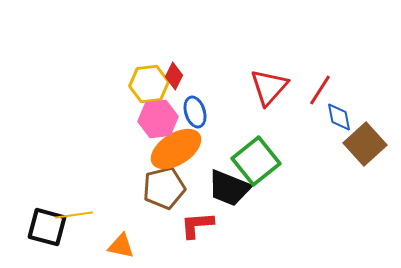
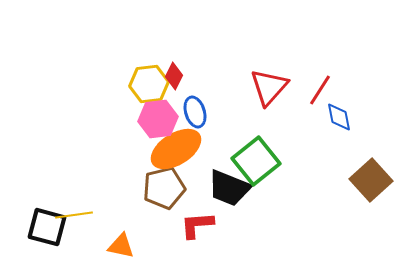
brown square: moved 6 px right, 36 px down
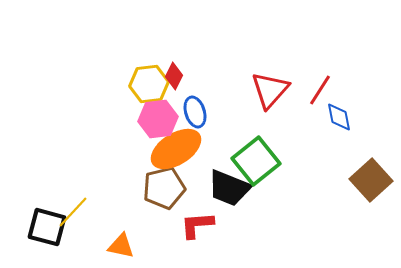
red triangle: moved 1 px right, 3 px down
yellow line: moved 1 px left, 3 px up; rotated 39 degrees counterclockwise
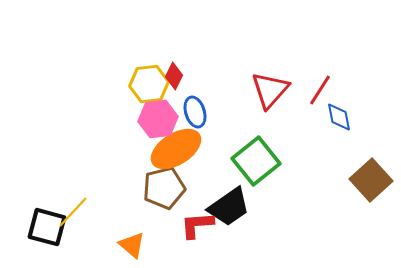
black trapezoid: moved 19 px down; rotated 57 degrees counterclockwise
orange triangle: moved 11 px right, 1 px up; rotated 28 degrees clockwise
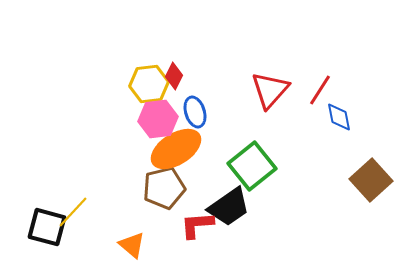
green square: moved 4 px left, 5 px down
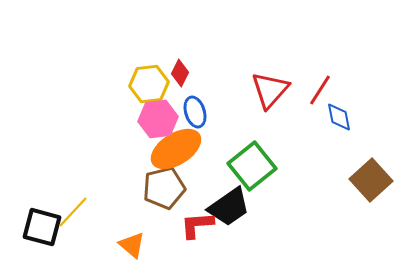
red diamond: moved 6 px right, 3 px up
black square: moved 5 px left
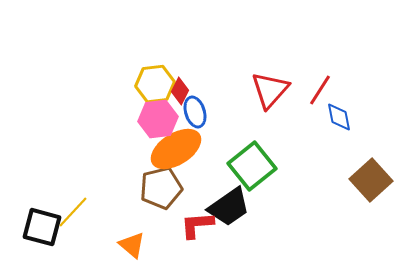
red diamond: moved 18 px down
yellow hexagon: moved 6 px right
brown pentagon: moved 3 px left
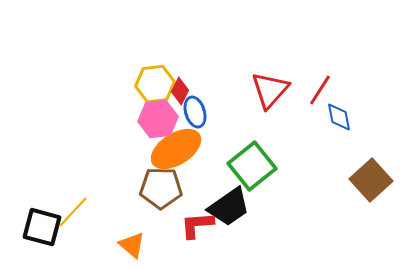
brown pentagon: rotated 15 degrees clockwise
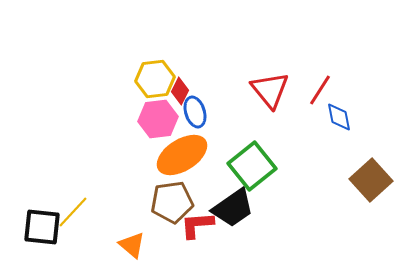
yellow hexagon: moved 5 px up
red triangle: rotated 21 degrees counterclockwise
orange ellipse: moved 6 px right, 6 px down
brown pentagon: moved 11 px right, 14 px down; rotated 9 degrees counterclockwise
black trapezoid: moved 4 px right, 1 px down
black square: rotated 9 degrees counterclockwise
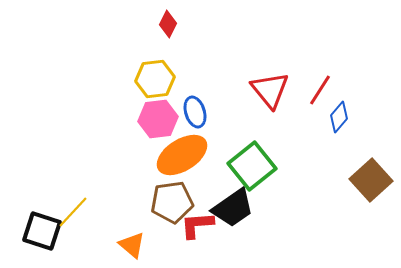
red diamond: moved 12 px left, 67 px up
blue diamond: rotated 52 degrees clockwise
black square: moved 4 px down; rotated 12 degrees clockwise
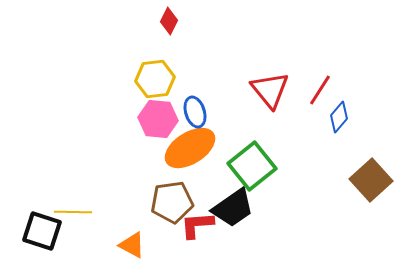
red diamond: moved 1 px right, 3 px up
pink hexagon: rotated 12 degrees clockwise
orange ellipse: moved 8 px right, 7 px up
yellow line: rotated 48 degrees clockwise
orange triangle: rotated 12 degrees counterclockwise
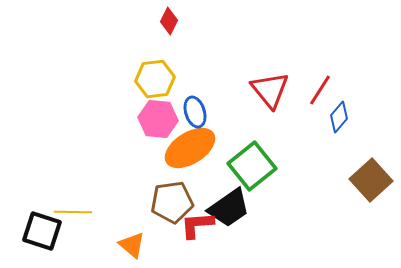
black trapezoid: moved 4 px left
orange triangle: rotated 12 degrees clockwise
